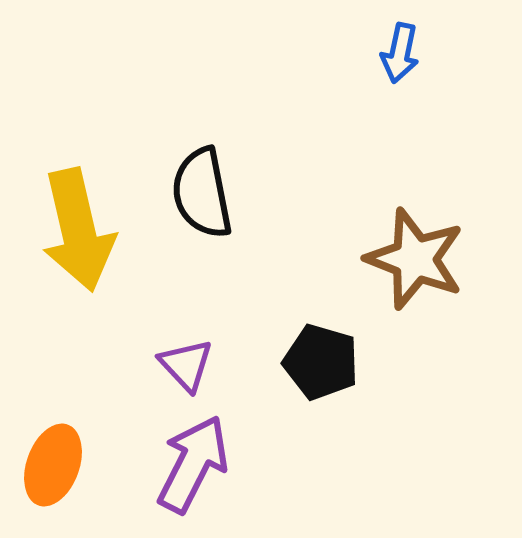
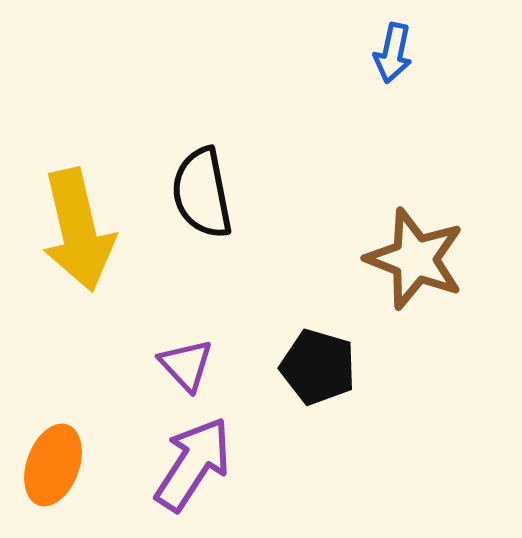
blue arrow: moved 7 px left
black pentagon: moved 3 px left, 5 px down
purple arrow: rotated 6 degrees clockwise
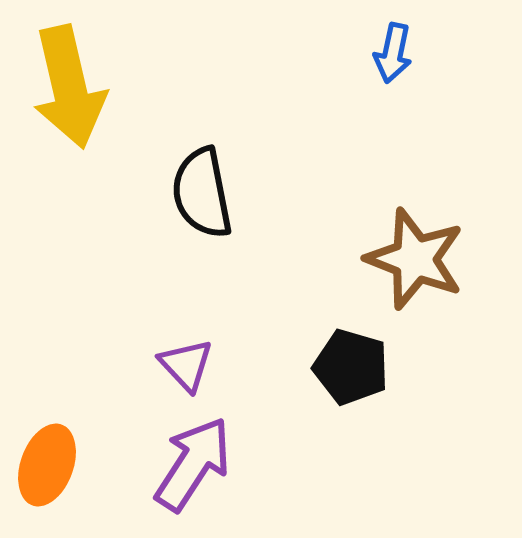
yellow arrow: moved 9 px left, 143 px up
black pentagon: moved 33 px right
orange ellipse: moved 6 px left
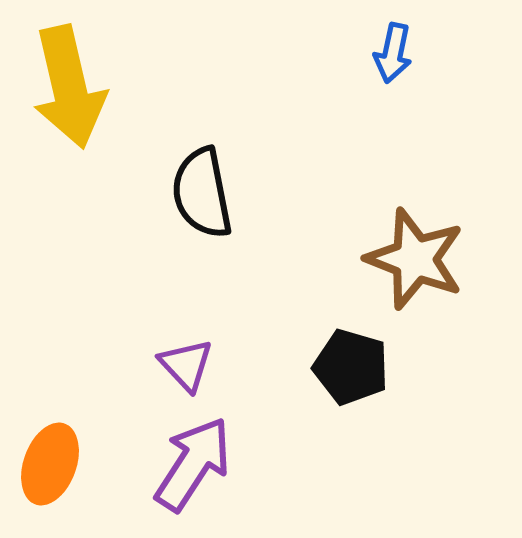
orange ellipse: moved 3 px right, 1 px up
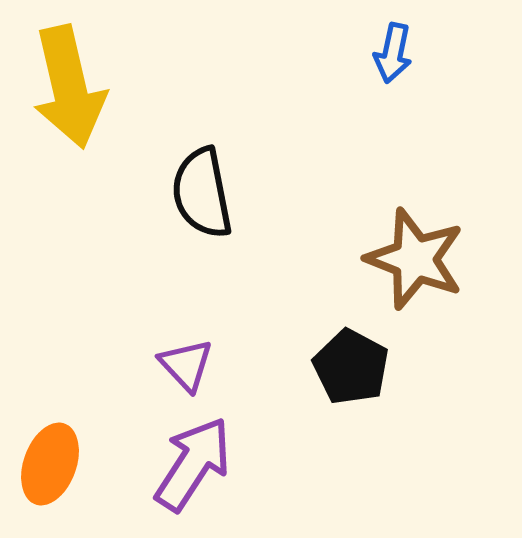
black pentagon: rotated 12 degrees clockwise
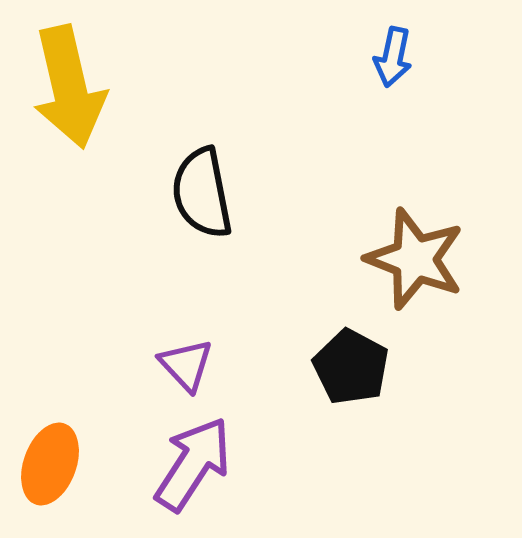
blue arrow: moved 4 px down
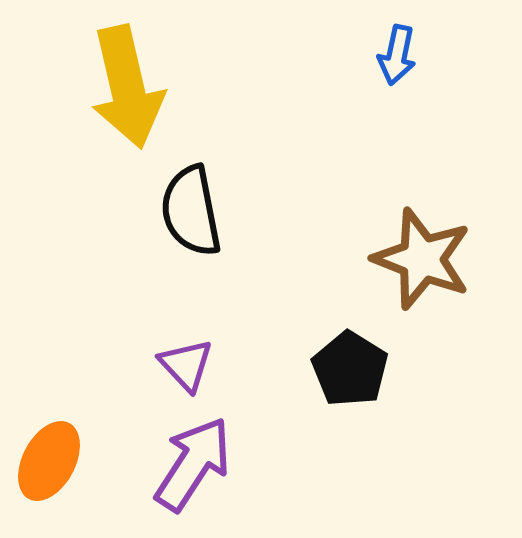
blue arrow: moved 4 px right, 2 px up
yellow arrow: moved 58 px right
black semicircle: moved 11 px left, 18 px down
brown star: moved 7 px right
black pentagon: moved 1 px left, 2 px down; rotated 4 degrees clockwise
orange ellipse: moved 1 px left, 3 px up; rotated 8 degrees clockwise
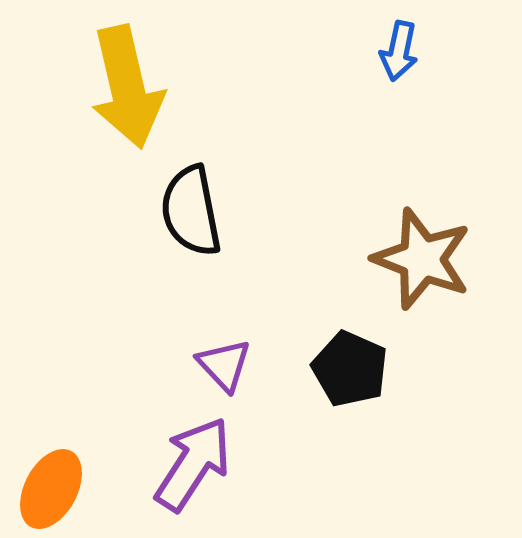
blue arrow: moved 2 px right, 4 px up
purple triangle: moved 38 px right
black pentagon: rotated 8 degrees counterclockwise
orange ellipse: moved 2 px right, 28 px down
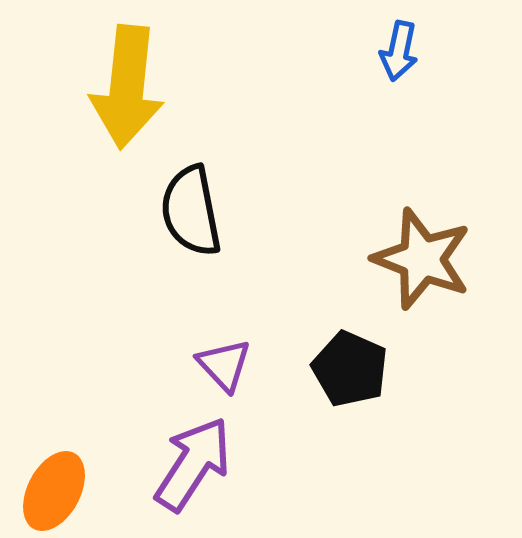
yellow arrow: rotated 19 degrees clockwise
orange ellipse: moved 3 px right, 2 px down
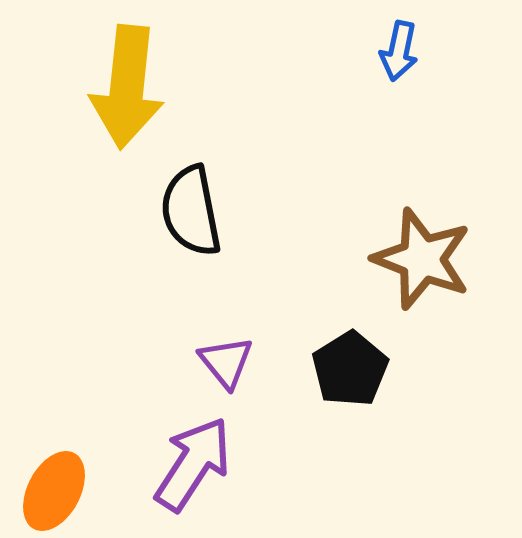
purple triangle: moved 2 px right, 3 px up; rotated 4 degrees clockwise
black pentagon: rotated 16 degrees clockwise
